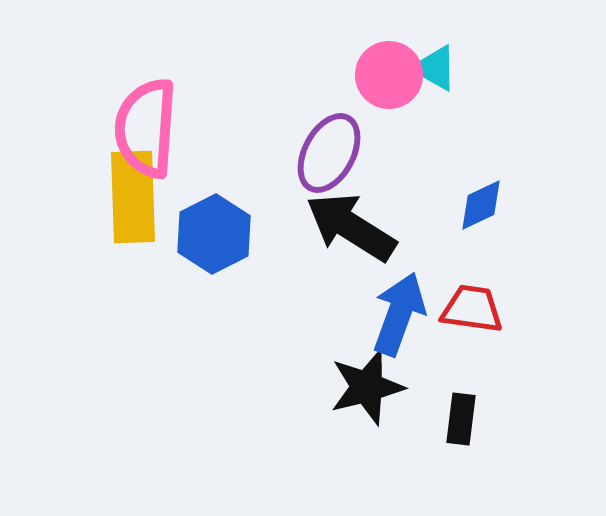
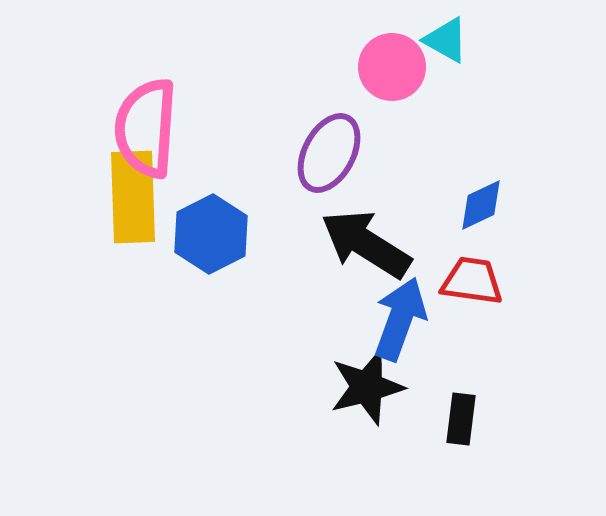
cyan triangle: moved 11 px right, 28 px up
pink circle: moved 3 px right, 8 px up
black arrow: moved 15 px right, 17 px down
blue hexagon: moved 3 px left
red trapezoid: moved 28 px up
blue arrow: moved 1 px right, 5 px down
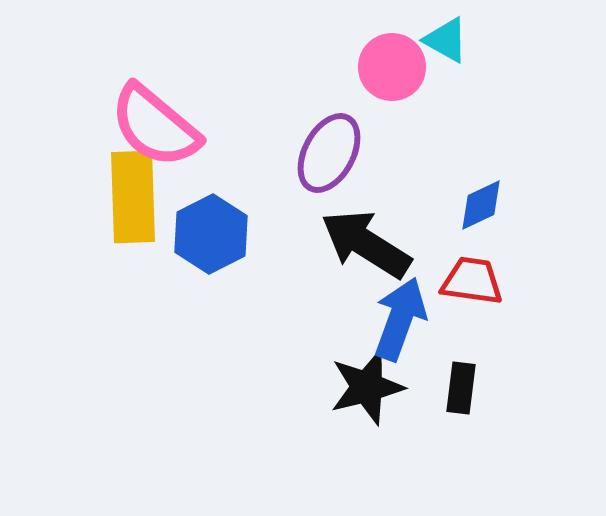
pink semicircle: moved 9 px right, 2 px up; rotated 54 degrees counterclockwise
black rectangle: moved 31 px up
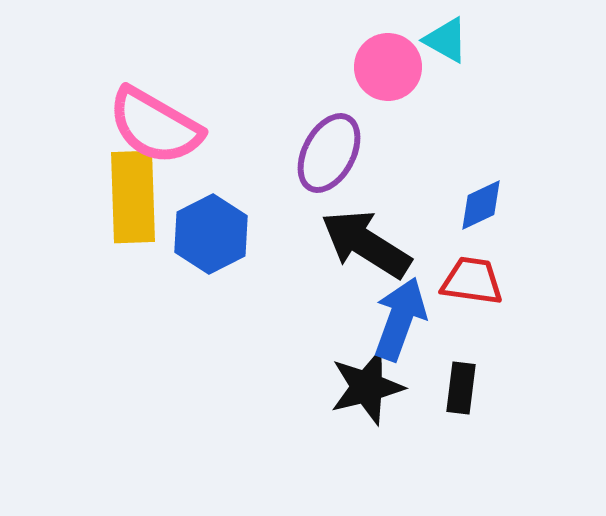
pink circle: moved 4 px left
pink semicircle: rotated 10 degrees counterclockwise
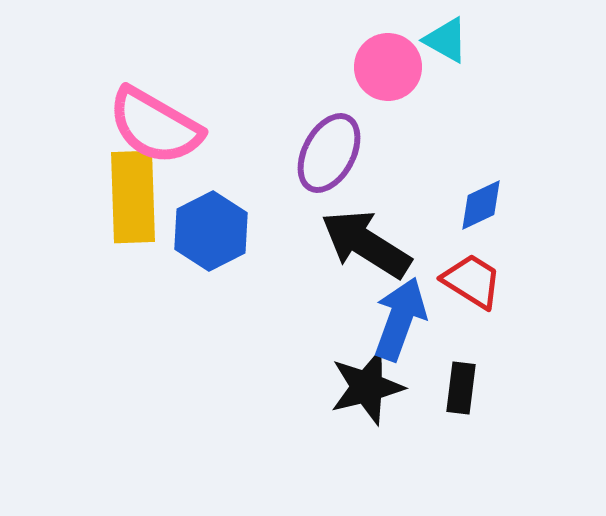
blue hexagon: moved 3 px up
red trapezoid: rotated 24 degrees clockwise
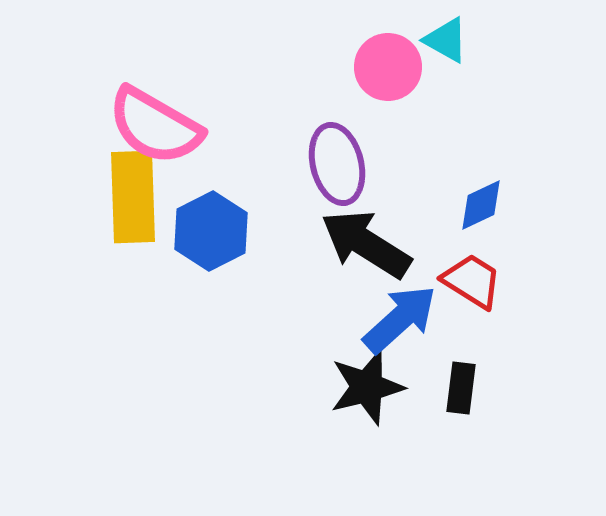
purple ellipse: moved 8 px right, 11 px down; rotated 42 degrees counterclockwise
blue arrow: rotated 28 degrees clockwise
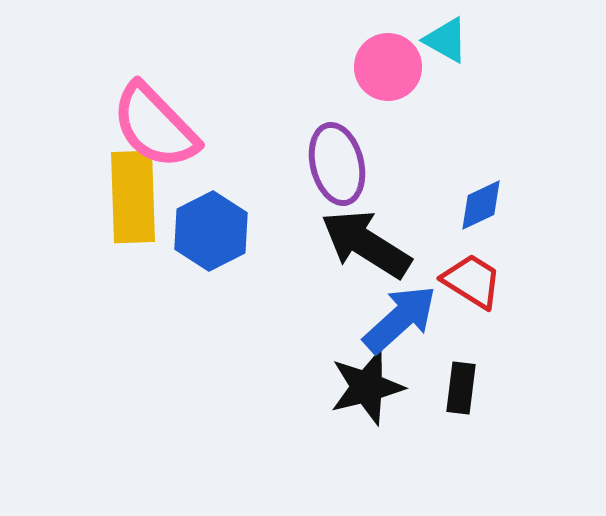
pink semicircle: rotated 16 degrees clockwise
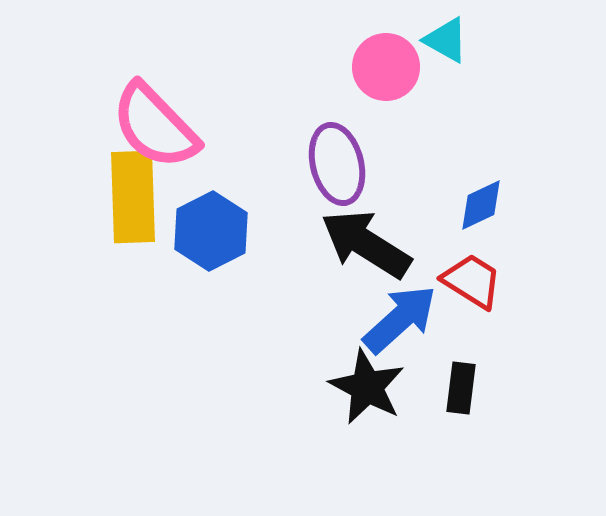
pink circle: moved 2 px left
black star: rotated 30 degrees counterclockwise
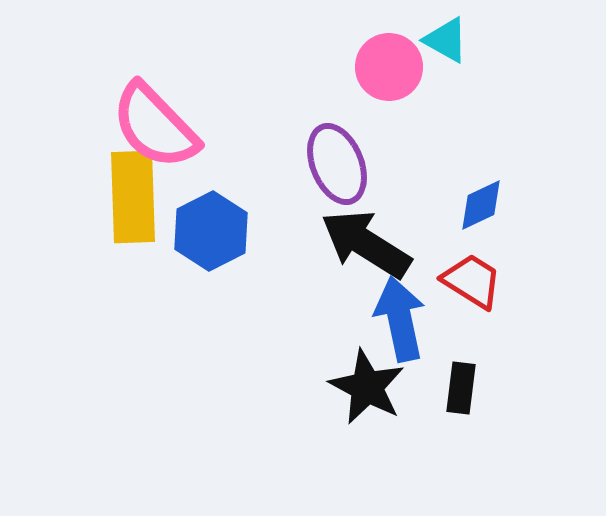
pink circle: moved 3 px right
purple ellipse: rotated 8 degrees counterclockwise
blue arrow: rotated 60 degrees counterclockwise
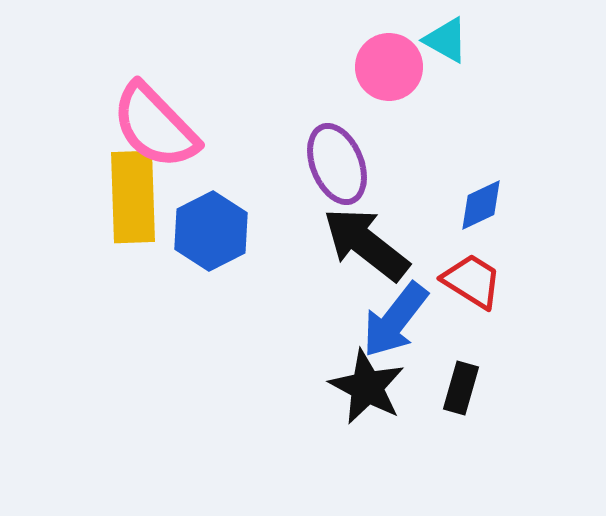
black arrow: rotated 6 degrees clockwise
blue arrow: moved 5 px left, 1 px down; rotated 130 degrees counterclockwise
black rectangle: rotated 9 degrees clockwise
